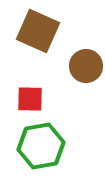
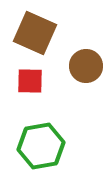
brown square: moved 3 px left, 2 px down
red square: moved 18 px up
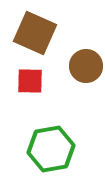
green hexagon: moved 10 px right, 3 px down
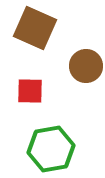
brown square: moved 5 px up
red square: moved 10 px down
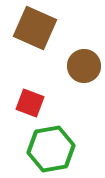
brown circle: moved 2 px left
red square: moved 12 px down; rotated 20 degrees clockwise
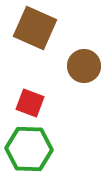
green hexagon: moved 22 px left; rotated 12 degrees clockwise
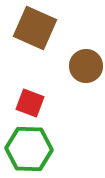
brown circle: moved 2 px right
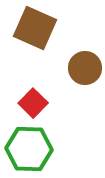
brown circle: moved 1 px left, 2 px down
red square: moved 3 px right; rotated 24 degrees clockwise
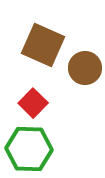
brown square: moved 8 px right, 17 px down
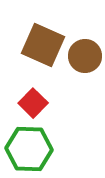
brown circle: moved 12 px up
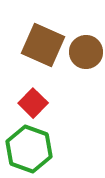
brown circle: moved 1 px right, 4 px up
green hexagon: rotated 18 degrees clockwise
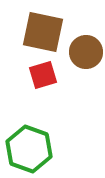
brown square: moved 13 px up; rotated 12 degrees counterclockwise
red square: moved 10 px right, 28 px up; rotated 28 degrees clockwise
